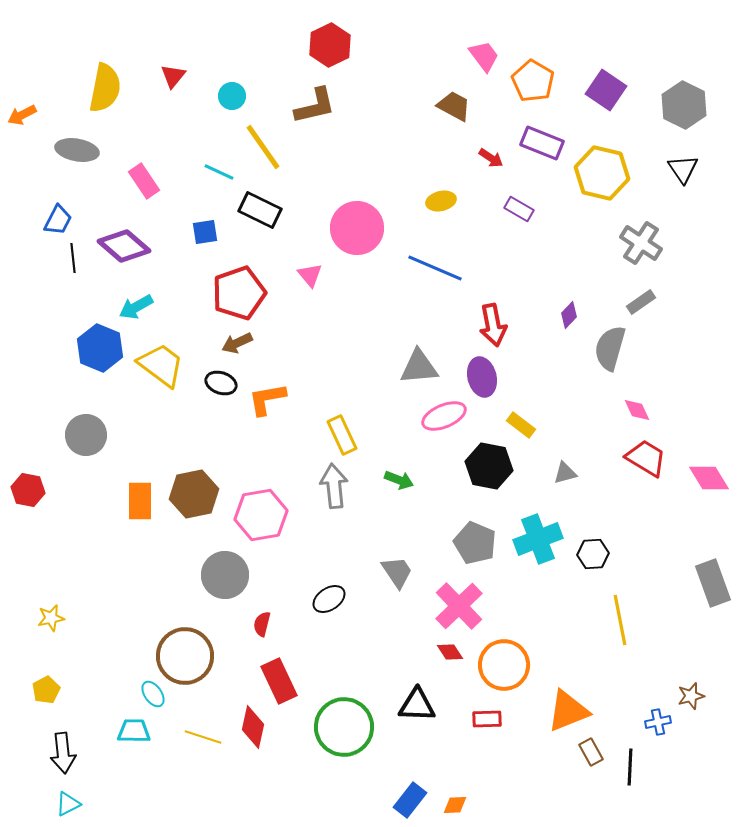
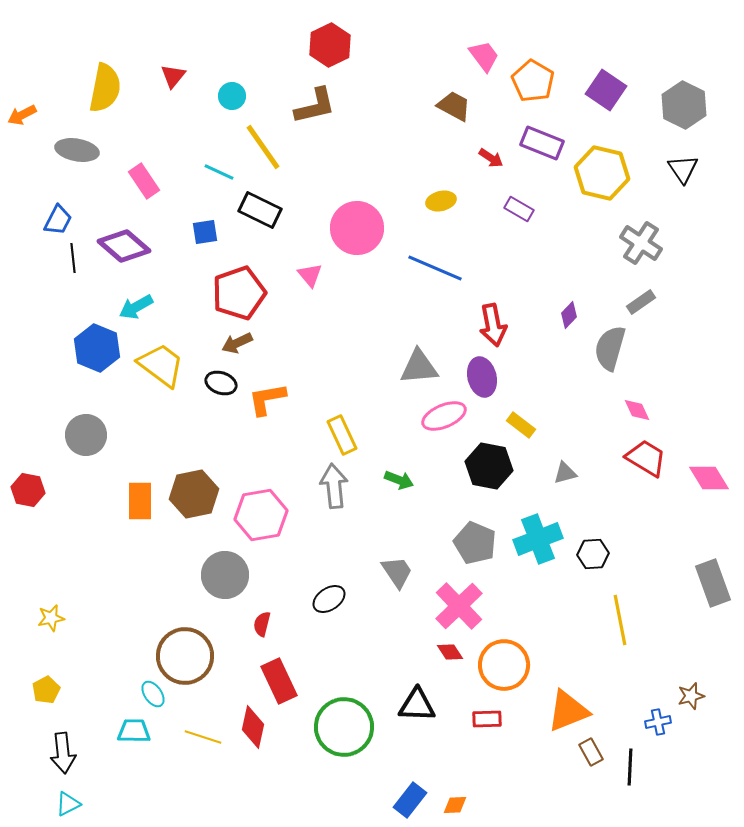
blue hexagon at (100, 348): moved 3 px left
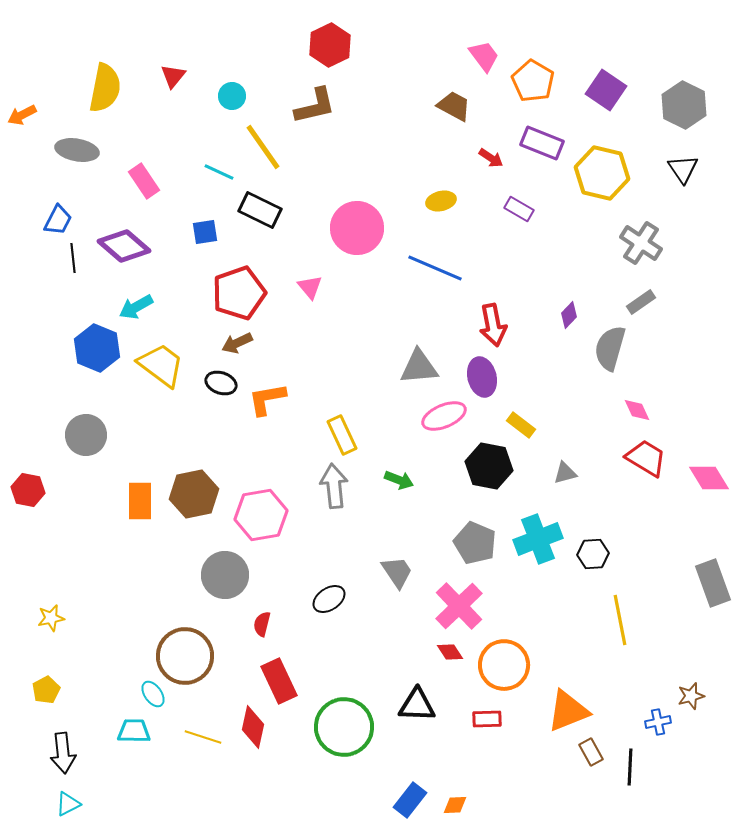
pink triangle at (310, 275): moved 12 px down
